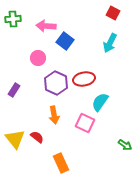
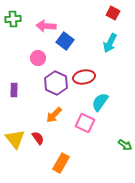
red ellipse: moved 2 px up
purple rectangle: rotated 32 degrees counterclockwise
orange arrow: rotated 54 degrees clockwise
red semicircle: moved 1 px right, 1 px down; rotated 16 degrees clockwise
orange rectangle: rotated 54 degrees clockwise
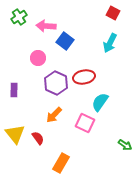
green cross: moved 6 px right, 2 px up; rotated 28 degrees counterclockwise
yellow triangle: moved 5 px up
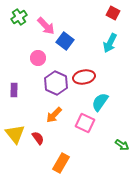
pink arrow: rotated 138 degrees counterclockwise
green arrow: moved 3 px left
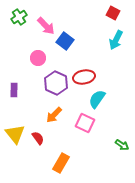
cyan arrow: moved 6 px right, 3 px up
cyan semicircle: moved 3 px left, 3 px up
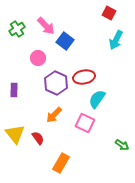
red square: moved 4 px left
green cross: moved 2 px left, 12 px down
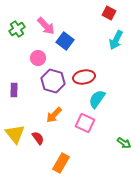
purple hexagon: moved 3 px left, 2 px up; rotated 10 degrees counterclockwise
green arrow: moved 2 px right, 2 px up
